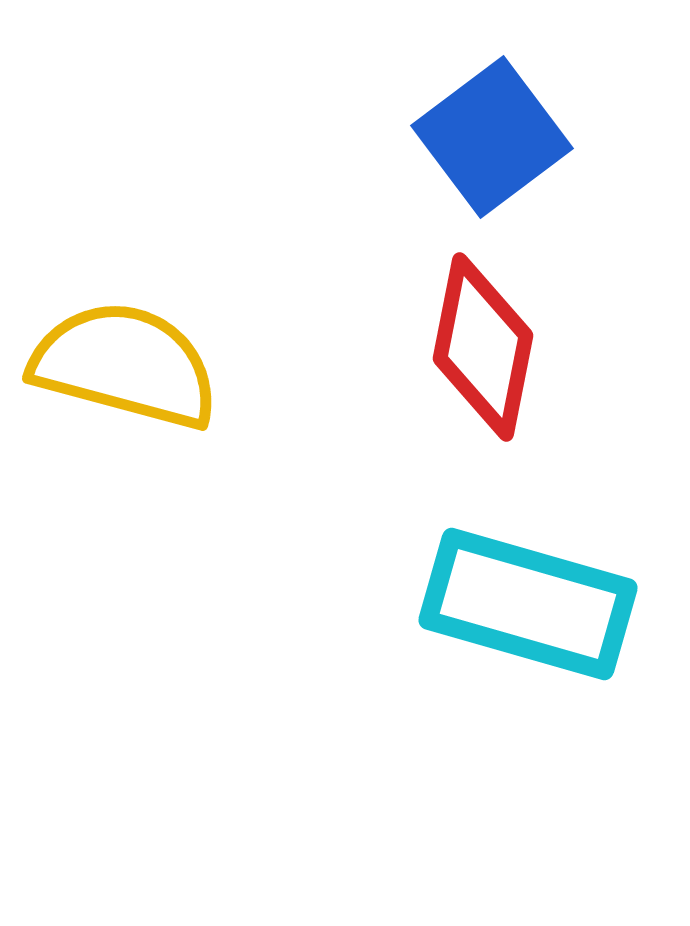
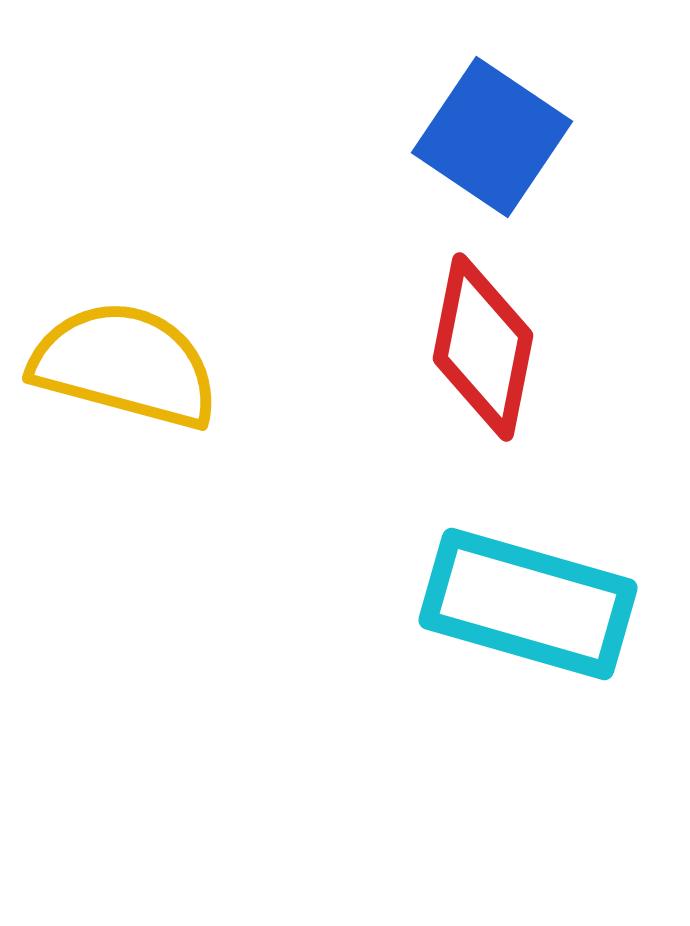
blue square: rotated 19 degrees counterclockwise
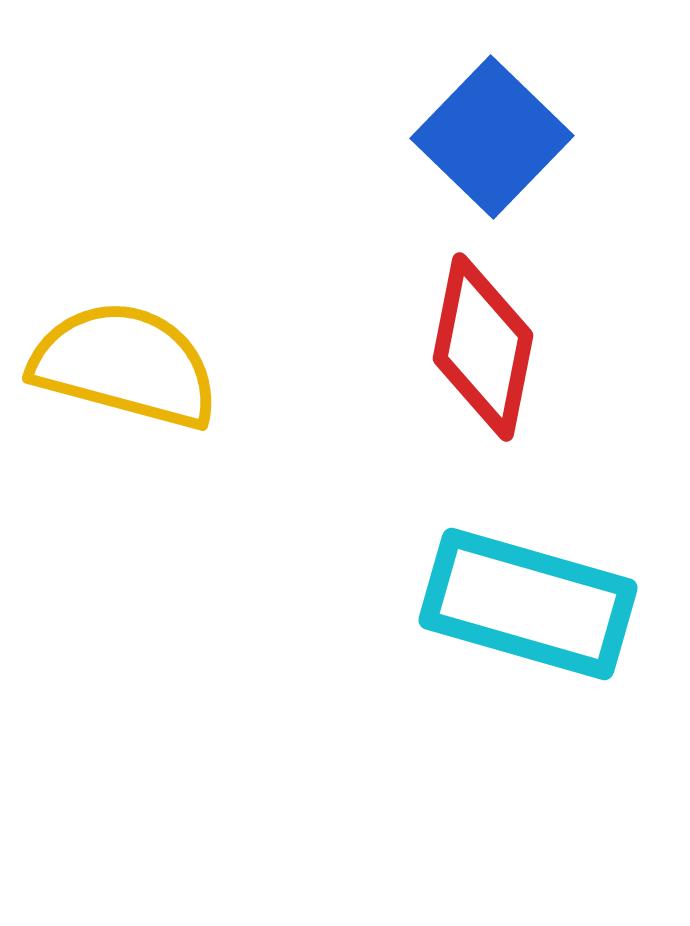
blue square: rotated 10 degrees clockwise
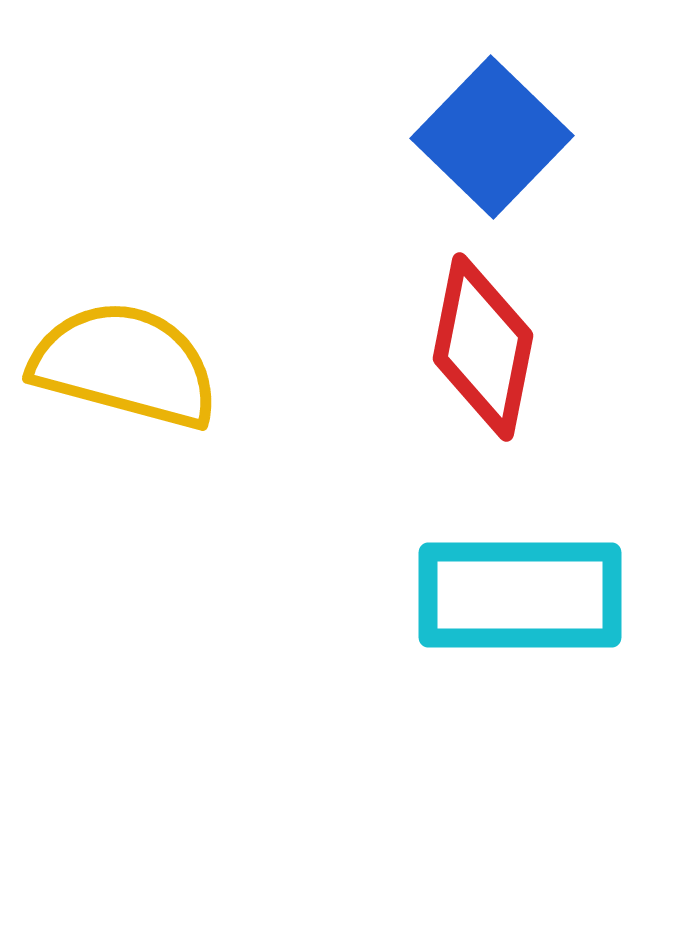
cyan rectangle: moved 8 px left, 9 px up; rotated 16 degrees counterclockwise
